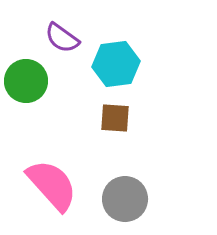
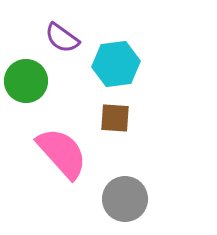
pink semicircle: moved 10 px right, 32 px up
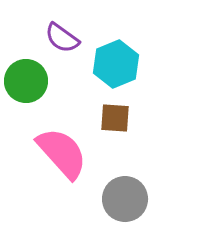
cyan hexagon: rotated 15 degrees counterclockwise
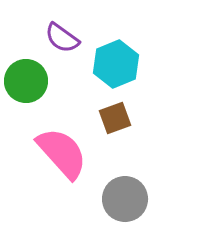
brown square: rotated 24 degrees counterclockwise
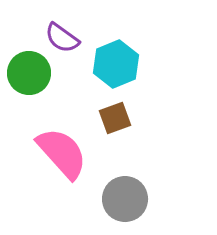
green circle: moved 3 px right, 8 px up
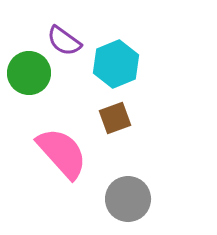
purple semicircle: moved 2 px right, 3 px down
gray circle: moved 3 px right
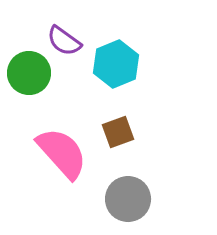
brown square: moved 3 px right, 14 px down
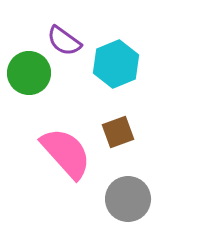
pink semicircle: moved 4 px right
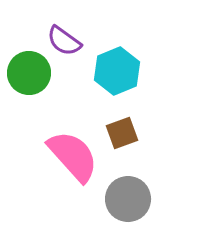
cyan hexagon: moved 1 px right, 7 px down
brown square: moved 4 px right, 1 px down
pink semicircle: moved 7 px right, 3 px down
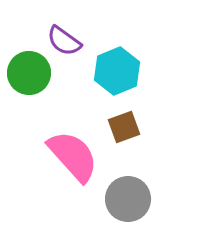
brown square: moved 2 px right, 6 px up
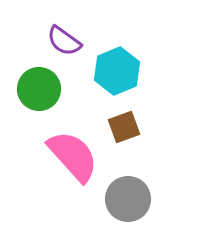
green circle: moved 10 px right, 16 px down
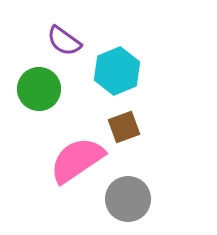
pink semicircle: moved 4 px right, 4 px down; rotated 82 degrees counterclockwise
